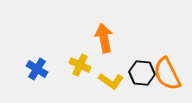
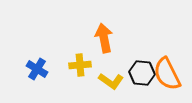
yellow cross: rotated 30 degrees counterclockwise
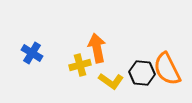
orange arrow: moved 7 px left, 10 px down
yellow cross: rotated 10 degrees counterclockwise
blue cross: moved 5 px left, 16 px up
orange semicircle: moved 5 px up
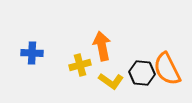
orange arrow: moved 5 px right, 2 px up
blue cross: rotated 30 degrees counterclockwise
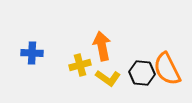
yellow L-shape: moved 3 px left, 3 px up
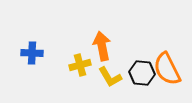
yellow L-shape: moved 2 px right, 1 px up; rotated 25 degrees clockwise
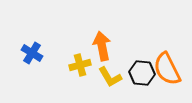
blue cross: rotated 30 degrees clockwise
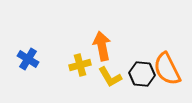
blue cross: moved 4 px left, 6 px down
black hexagon: moved 1 px down
